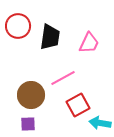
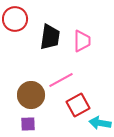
red circle: moved 3 px left, 7 px up
pink trapezoid: moved 7 px left, 2 px up; rotated 25 degrees counterclockwise
pink line: moved 2 px left, 2 px down
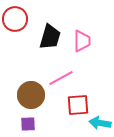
black trapezoid: rotated 8 degrees clockwise
pink line: moved 2 px up
red square: rotated 25 degrees clockwise
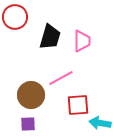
red circle: moved 2 px up
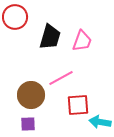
pink trapezoid: rotated 20 degrees clockwise
cyan arrow: moved 1 px up
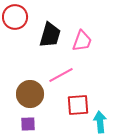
black trapezoid: moved 2 px up
pink line: moved 3 px up
brown circle: moved 1 px left, 1 px up
cyan arrow: rotated 75 degrees clockwise
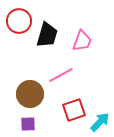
red circle: moved 4 px right, 4 px down
black trapezoid: moved 3 px left
red square: moved 4 px left, 5 px down; rotated 15 degrees counterclockwise
cyan arrow: rotated 50 degrees clockwise
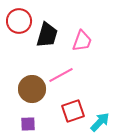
brown circle: moved 2 px right, 5 px up
red square: moved 1 px left, 1 px down
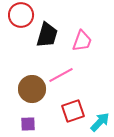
red circle: moved 2 px right, 6 px up
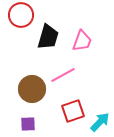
black trapezoid: moved 1 px right, 2 px down
pink line: moved 2 px right
